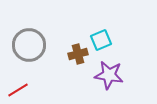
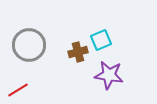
brown cross: moved 2 px up
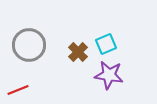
cyan square: moved 5 px right, 4 px down
brown cross: rotated 30 degrees counterclockwise
red line: rotated 10 degrees clockwise
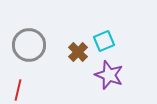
cyan square: moved 2 px left, 3 px up
purple star: rotated 12 degrees clockwise
red line: rotated 55 degrees counterclockwise
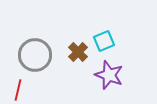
gray circle: moved 6 px right, 10 px down
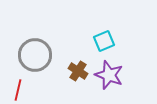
brown cross: moved 19 px down; rotated 12 degrees counterclockwise
